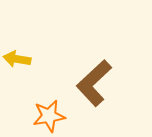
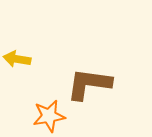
brown L-shape: moved 5 px left, 1 px down; rotated 51 degrees clockwise
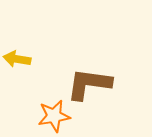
orange star: moved 5 px right
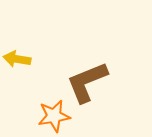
brown L-shape: moved 2 px left, 2 px up; rotated 30 degrees counterclockwise
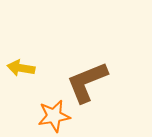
yellow arrow: moved 4 px right, 9 px down
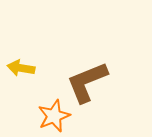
orange star: rotated 12 degrees counterclockwise
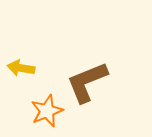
orange star: moved 7 px left, 5 px up
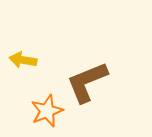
yellow arrow: moved 2 px right, 8 px up
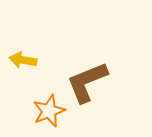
orange star: moved 2 px right
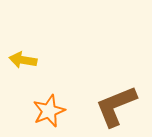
brown L-shape: moved 29 px right, 24 px down
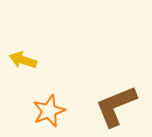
yellow arrow: rotated 8 degrees clockwise
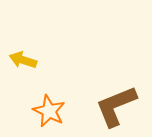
orange star: rotated 24 degrees counterclockwise
